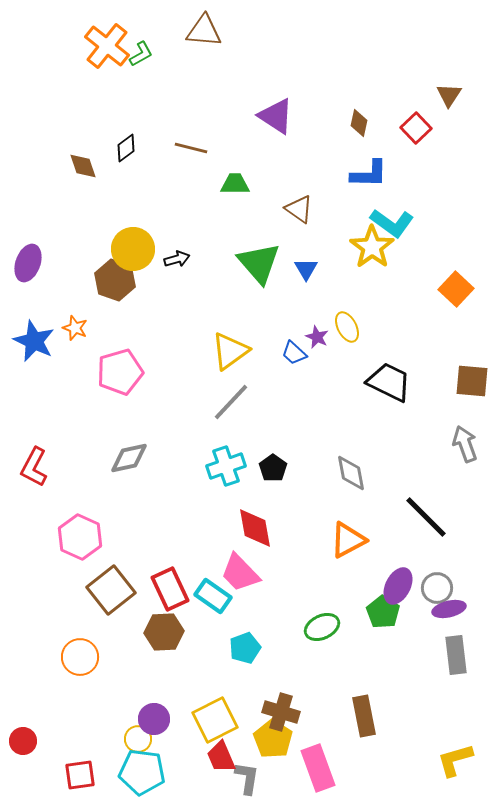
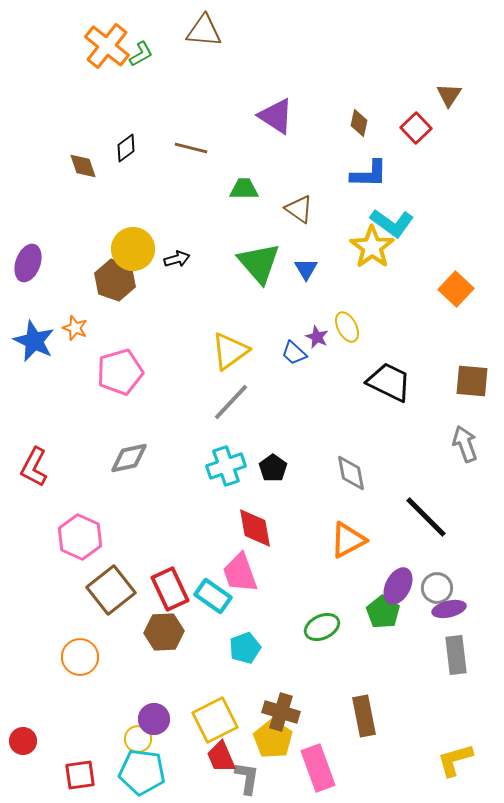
green trapezoid at (235, 184): moved 9 px right, 5 px down
pink trapezoid at (240, 573): rotated 24 degrees clockwise
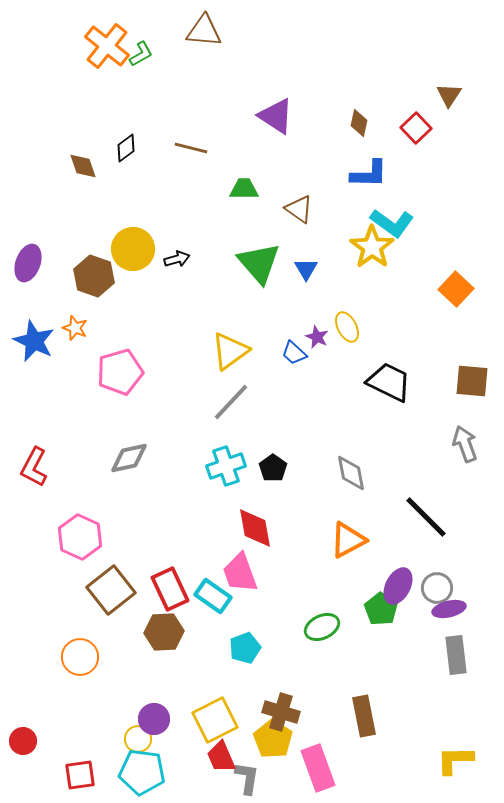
brown hexagon at (115, 280): moved 21 px left, 4 px up
green pentagon at (383, 612): moved 2 px left, 3 px up
yellow L-shape at (455, 760): rotated 15 degrees clockwise
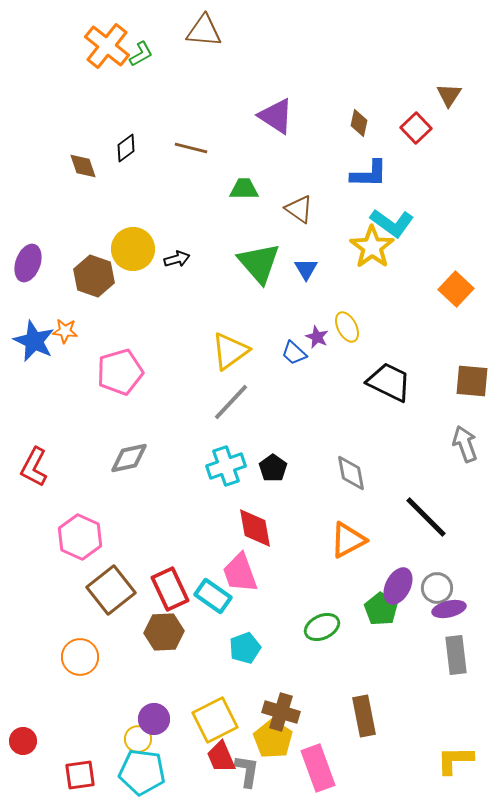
orange star at (75, 328): moved 10 px left, 3 px down; rotated 15 degrees counterclockwise
gray L-shape at (247, 778): moved 7 px up
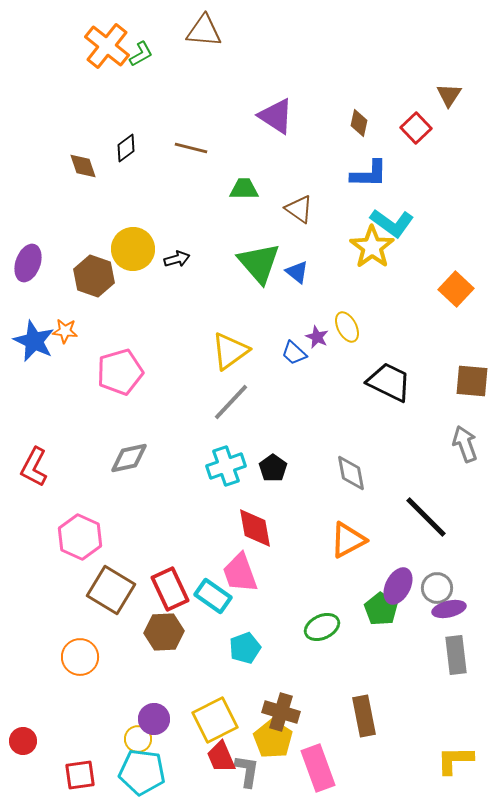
blue triangle at (306, 269): moved 9 px left, 3 px down; rotated 20 degrees counterclockwise
brown square at (111, 590): rotated 21 degrees counterclockwise
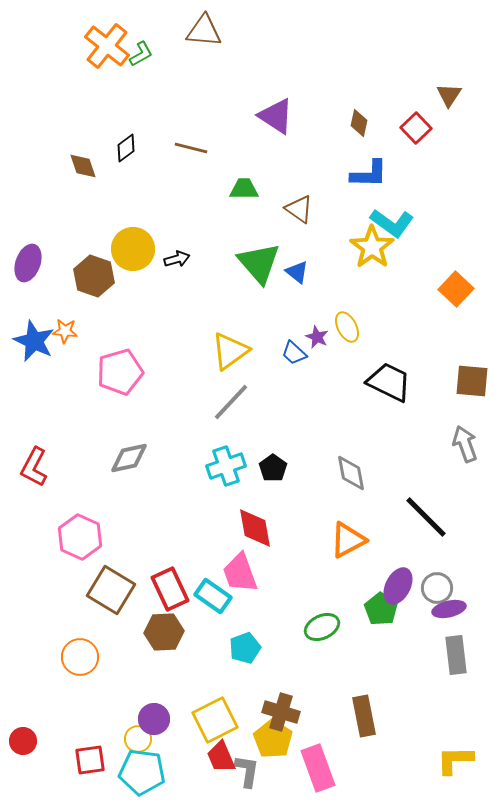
red square at (80, 775): moved 10 px right, 15 px up
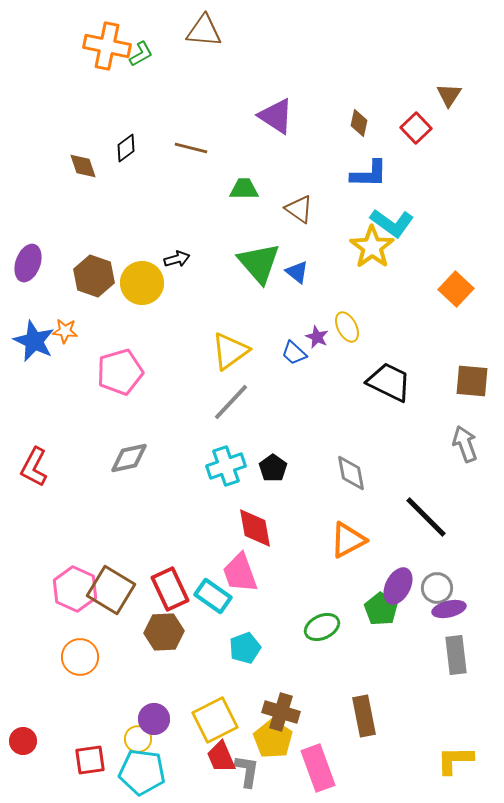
orange cross at (107, 46): rotated 27 degrees counterclockwise
yellow circle at (133, 249): moved 9 px right, 34 px down
pink hexagon at (80, 537): moved 5 px left, 52 px down
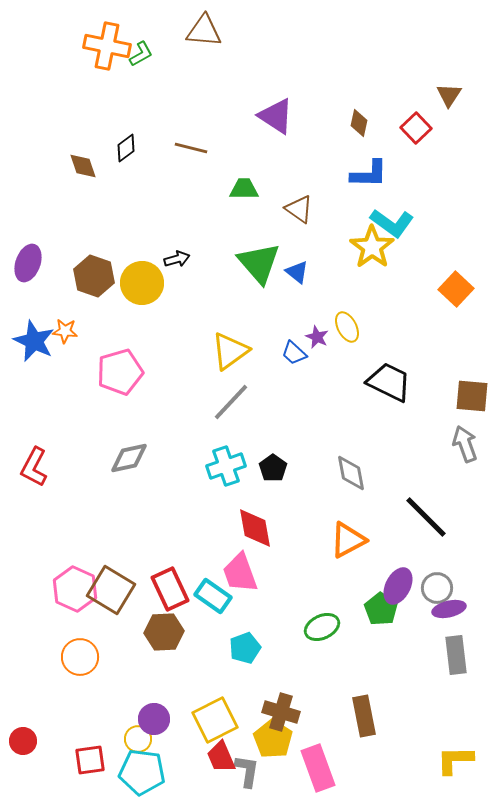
brown square at (472, 381): moved 15 px down
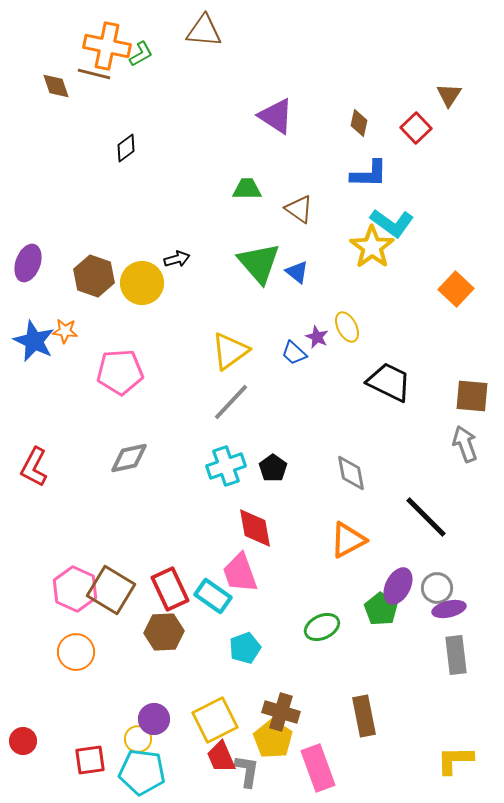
brown line at (191, 148): moved 97 px left, 74 px up
brown diamond at (83, 166): moved 27 px left, 80 px up
green trapezoid at (244, 189): moved 3 px right
pink pentagon at (120, 372): rotated 12 degrees clockwise
orange circle at (80, 657): moved 4 px left, 5 px up
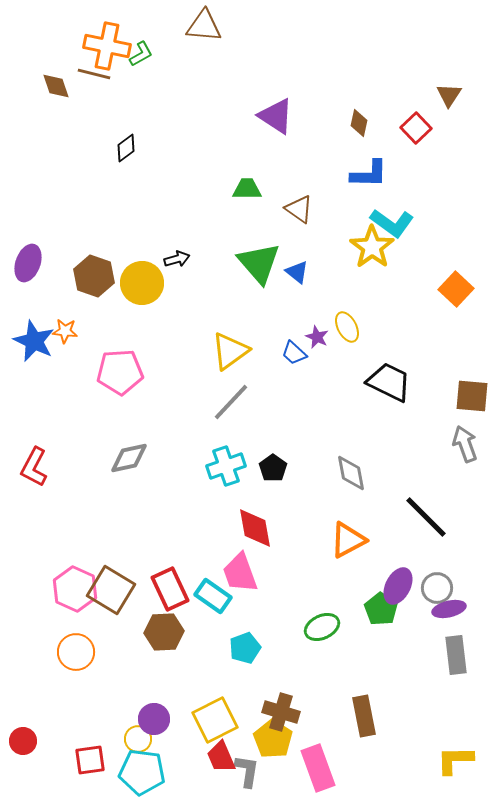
brown triangle at (204, 31): moved 5 px up
